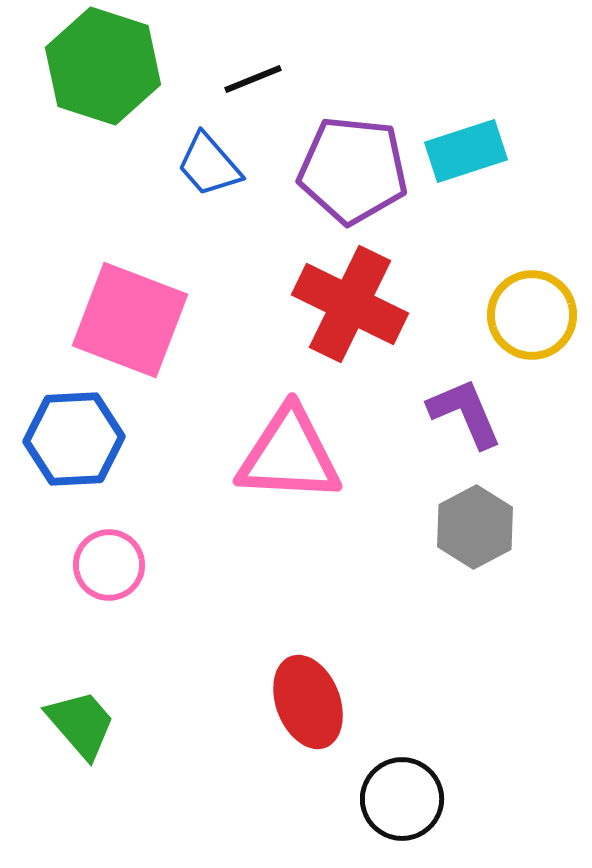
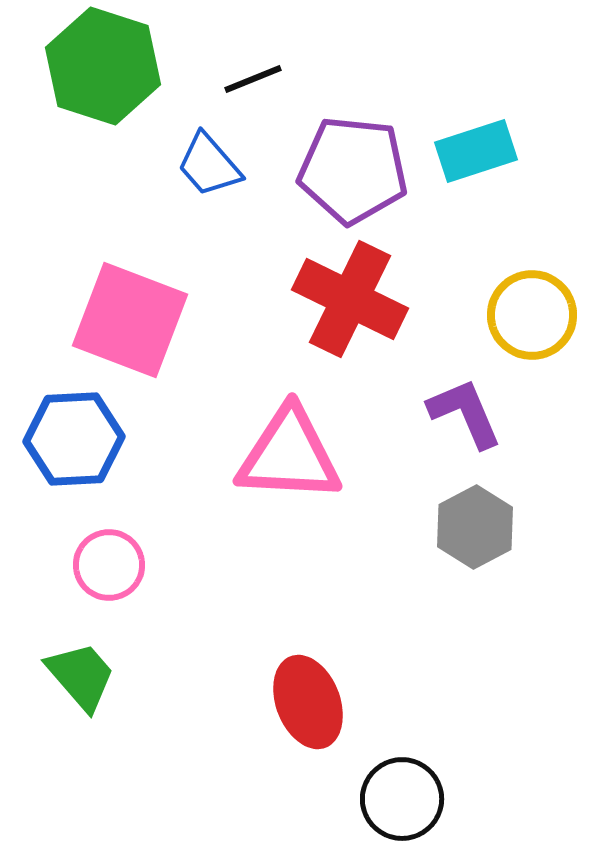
cyan rectangle: moved 10 px right
red cross: moved 5 px up
green trapezoid: moved 48 px up
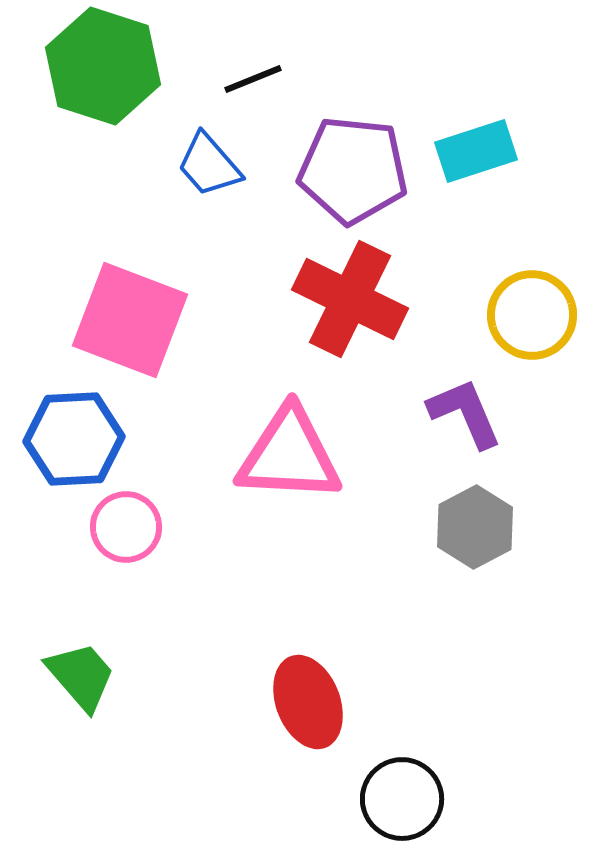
pink circle: moved 17 px right, 38 px up
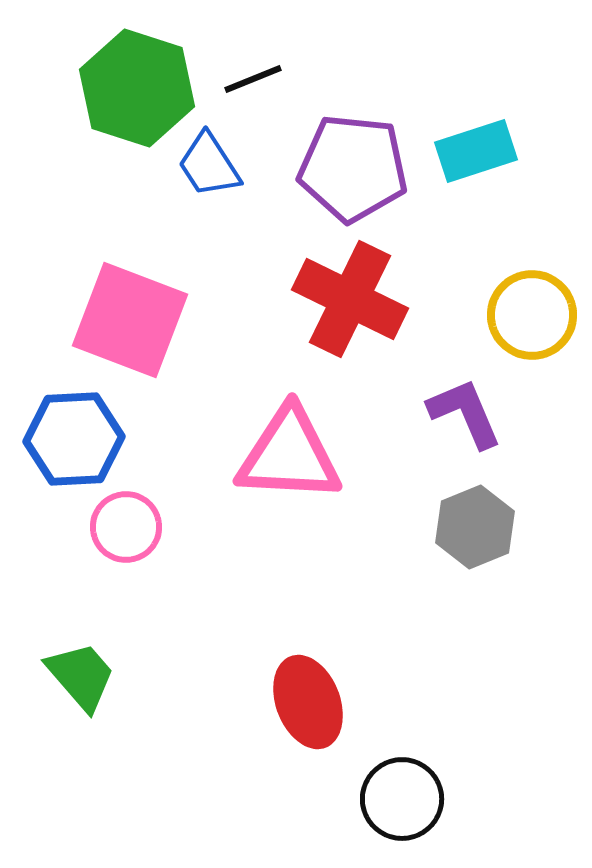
green hexagon: moved 34 px right, 22 px down
blue trapezoid: rotated 8 degrees clockwise
purple pentagon: moved 2 px up
gray hexagon: rotated 6 degrees clockwise
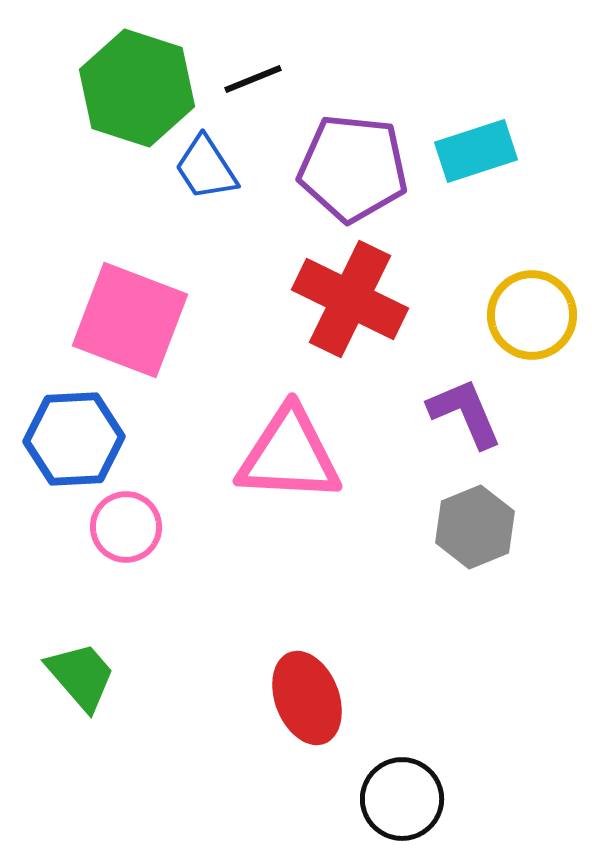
blue trapezoid: moved 3 px left, 3 px down
red ellipse: moved 1 px left, 4 px up
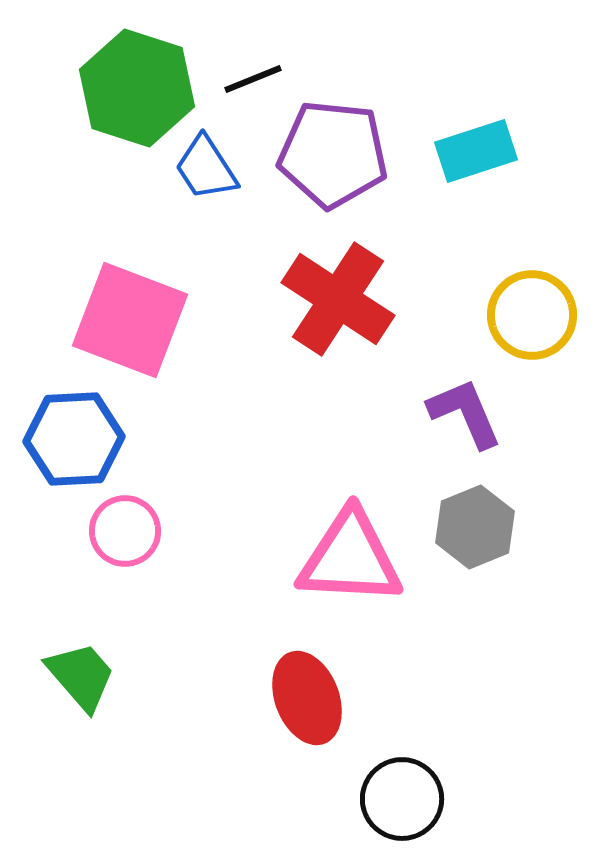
purple pentagon: moved 20 px left, 14 px up
red cross: moved 12 px left; rotated 7 degrees clockwise
pink triangle: moved 61 px right, 103 px down
pink circle: moved 1 px left, 4 px down
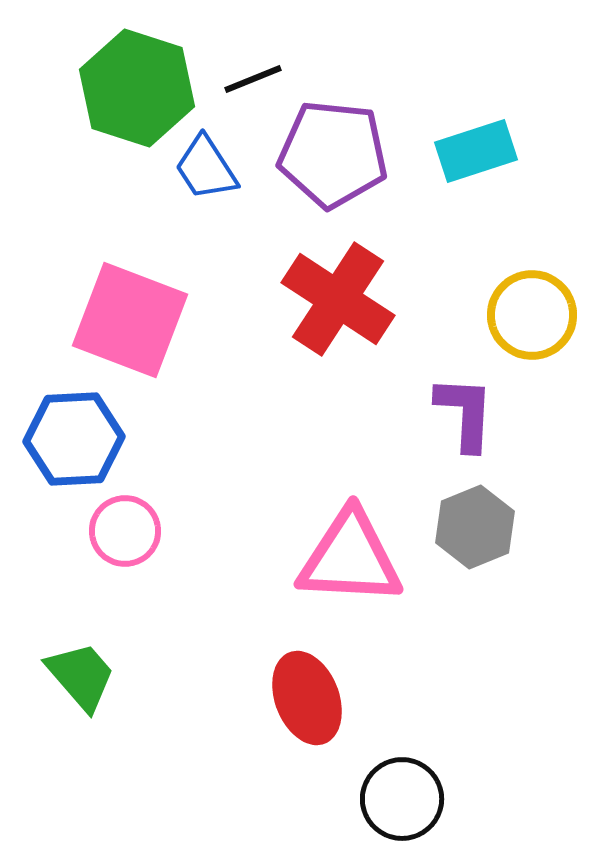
purple L-shape: rotated 26 degrees clockwise
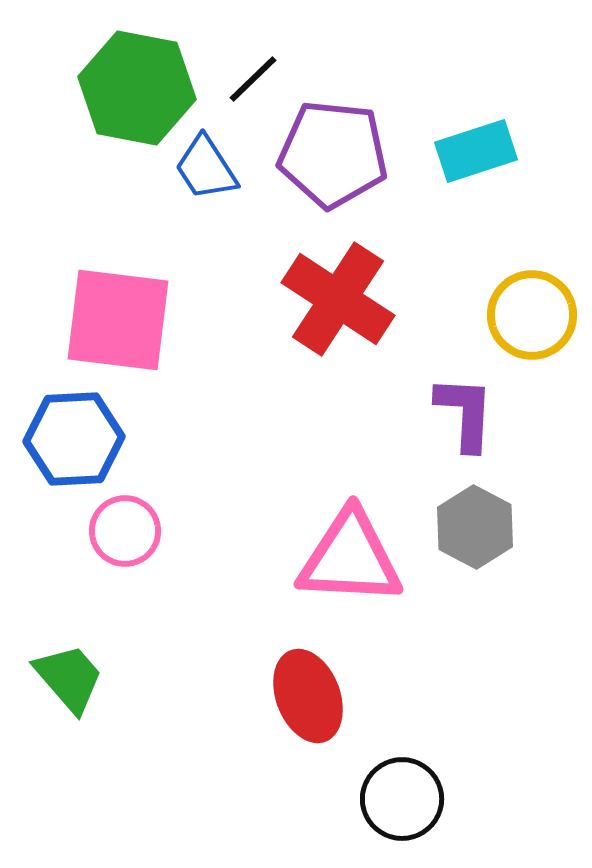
black line: rotated 22 degrees counterclockwise
green hexagon: rotated 7 degrees counterclockwise
pink square: moved 12 px left; rotated 14 degrees counterclockwise
gray hexagon: rotated 10 degrees counterclockwise
green trapezoid: moved 12 px left, 2 px down
red ellipse: moved 1 px right, 2 px up
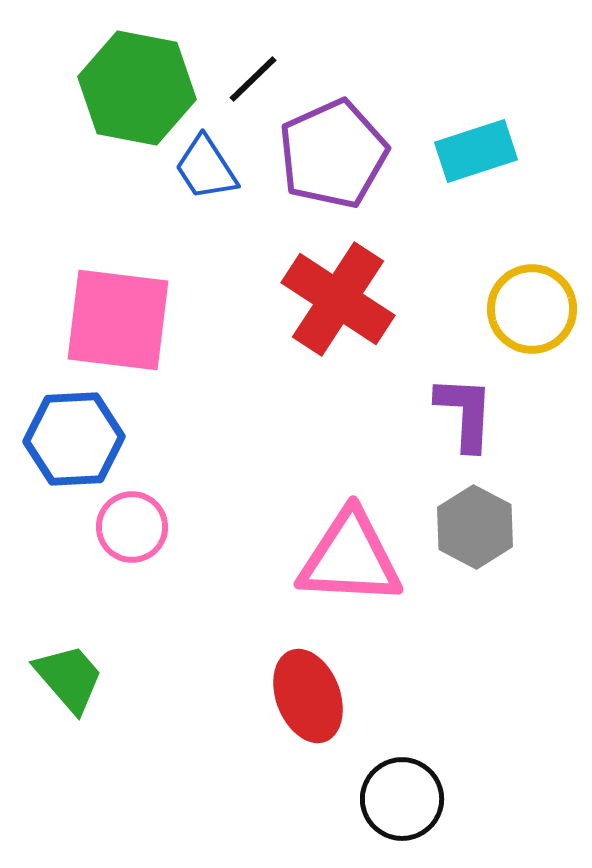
purple pentagon: rotated 30 degrees counterclockwise
yellow circle: moved 6 px up
pink circle: moved 7 px right, 4 px up
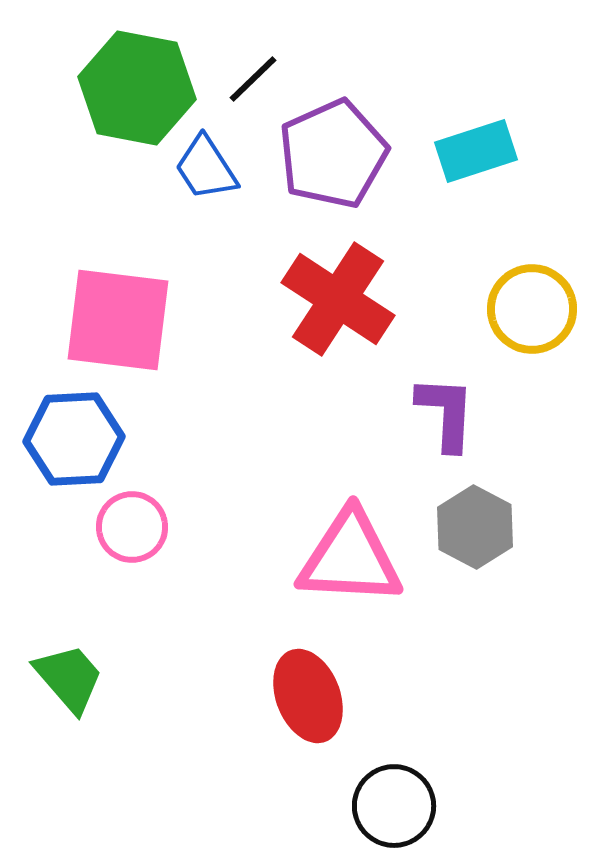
purple L-shape: moved 19 px left
black circle: moved 8 px left, 7 px down
